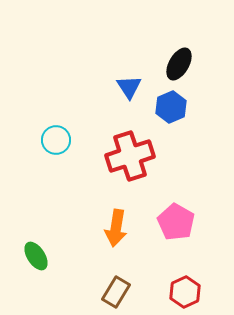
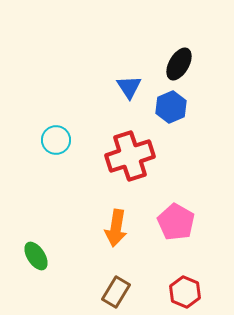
red hexagon: rotated 12 degrees counterclockwise
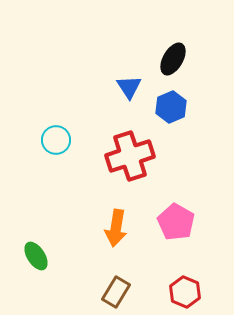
black ellipse: moved 6 px left, 5 px up
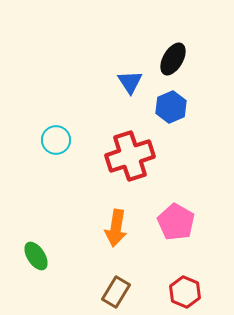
blue triangle: moved 1 px right, 5 px up
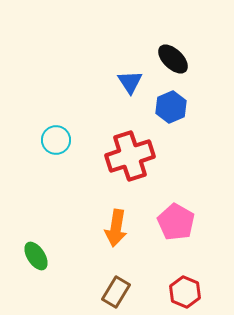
black ellipse: rotated 76 degrees counterclockwise
